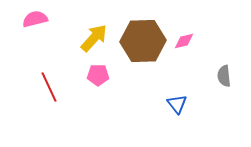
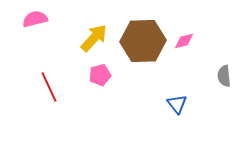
pink pentagon: moved 2 px right; rotated 15 degrees counterclockwise
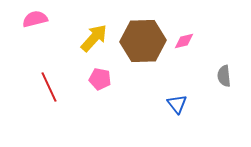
pink pentagon: moved 4 px down; rotated 25 degrees clockwise
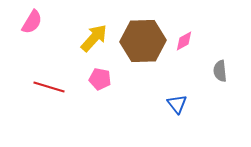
pink semicircle: moved 3 px left, 3 px down; rotated 135 degrees clockwise
pink diamond: rotated 15 degrees counterclockwise
gray semicircle: moved 4 px left, 5 px up
red line: rotated 48 degrees counterclockwise
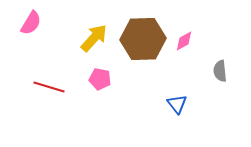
pink semicircle: moved 1 px left, 1 px down
brown hexagon: moved 2 px up
